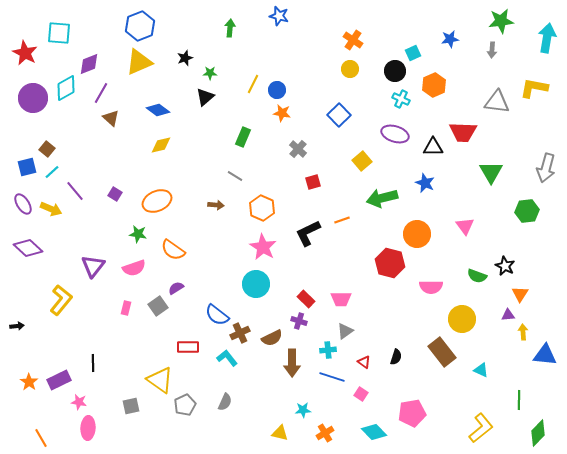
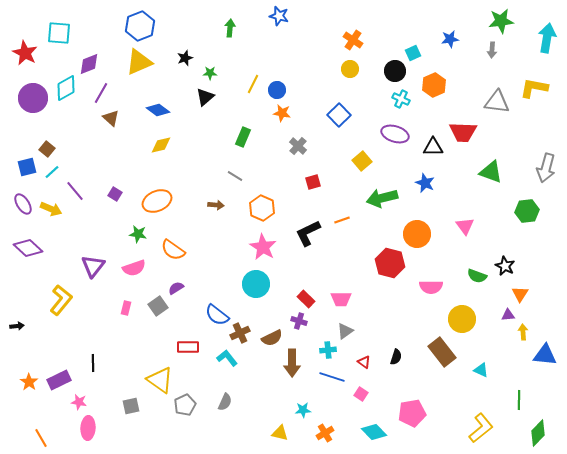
gray cross at (298, 149): moved 3 px up
green triangle at (491, 172): rotated 40 degrees counterclockwise
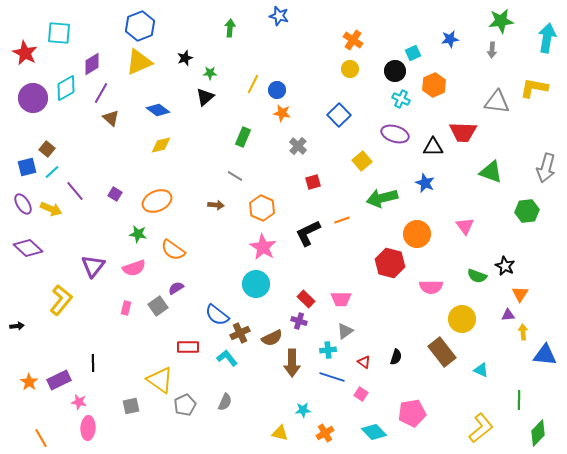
purple diamond at (89, 64): moved 3 px right; rotated 10 degrees counterclockwise
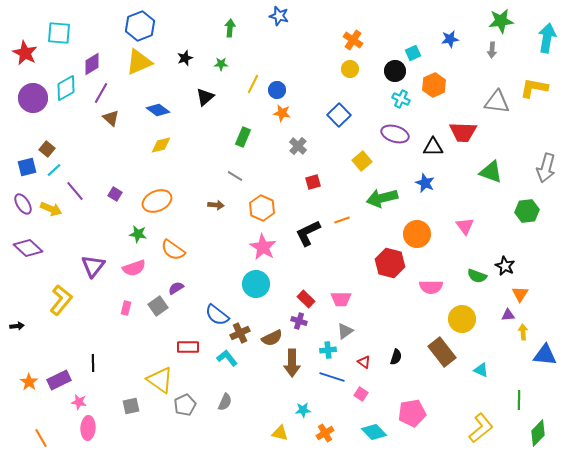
green star at (210, 73): moved 11 px right, 9 px up
cyan line at (52, 172): moved 2 px right, 2 px up
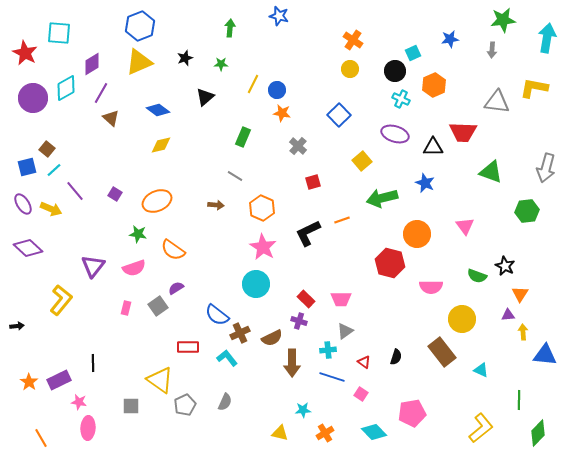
green star at (501, 21): moved 2 px right, 1 px up
gray square at (131, 406): rotated 12 degrees clockwise
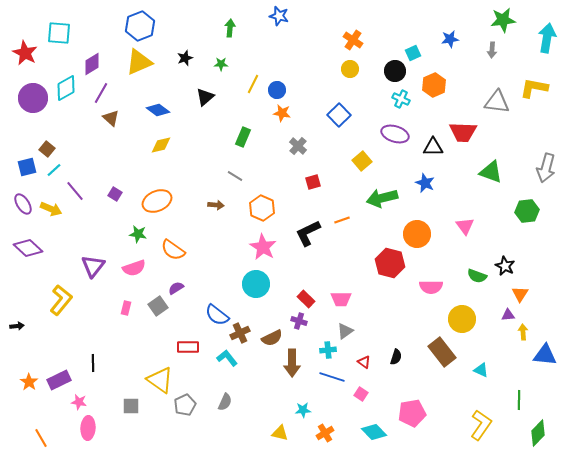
yellow L-shape at (481, 428): moved 3 px up; rotated 16 degrees counterclockwise
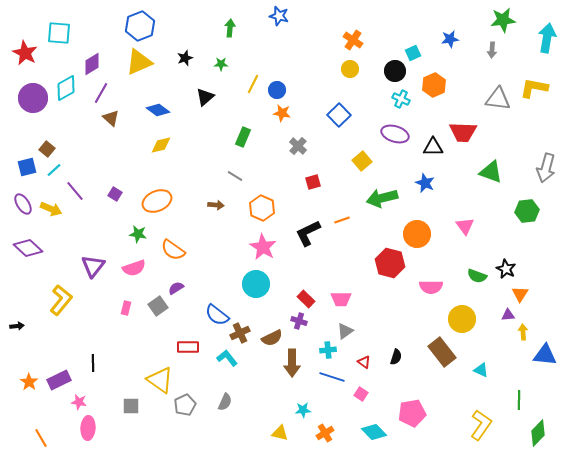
gray triangle at (497, 102): moved 1 px right, 3 px up
black star at (505, 266): moved 1 px right, 3 px down
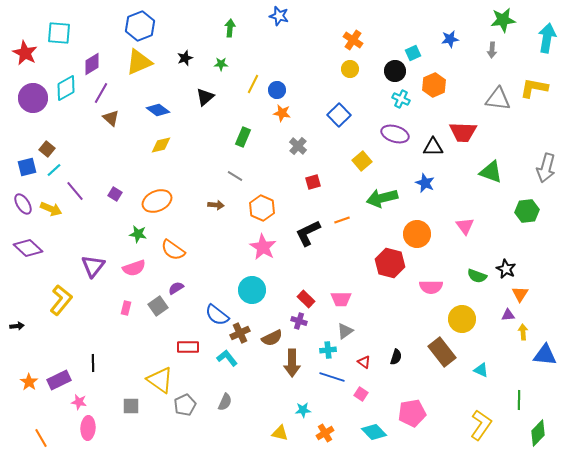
cyan circle at (256, 284): moved 4 px left, 6 px down
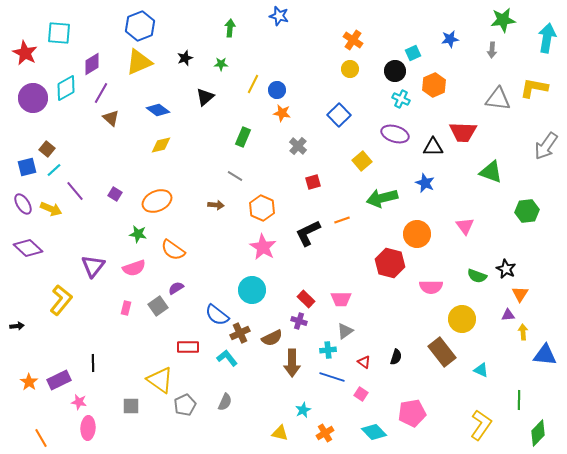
gray arrow at (546, 168): moved 22 px up; rotated 20 degrees clockwise
cyan star at (303, 410): rotated 21 degrees counterclockwise
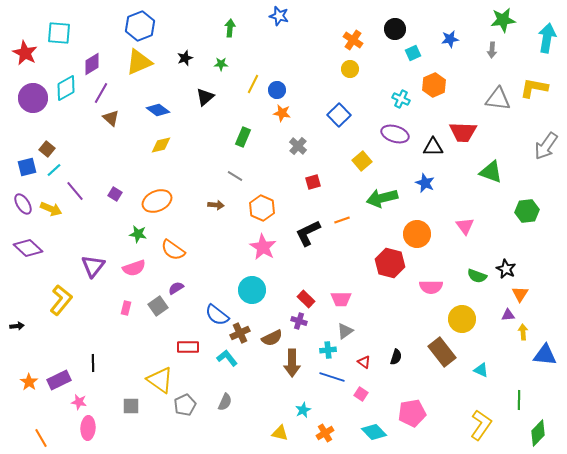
black circle at (395, 71): moved 42 px up
